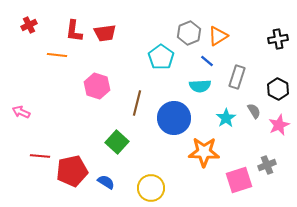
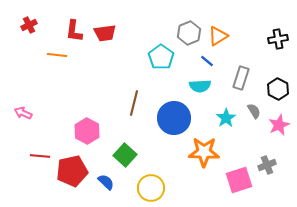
gray rectangle: moved 4 px right, 1 px down
pink hexagon: moved 10 px left, 45 px down; rotated 10 degrees clockwise
brown line: moved 3 px left
pink arrow: moved 2 px right, 1 px down
green square: moved 8 px right, 13 px down
blue semicircle: rotated 12 degrees clockwise
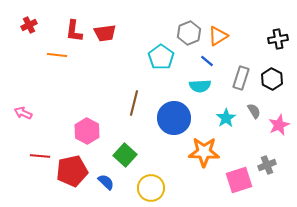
black hexagon: moved 6 px left, 10 px up
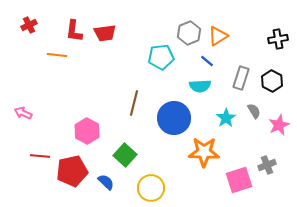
cyan pentagon: rotated 30 degrees clockwise
black hexagon: moved 2 px down
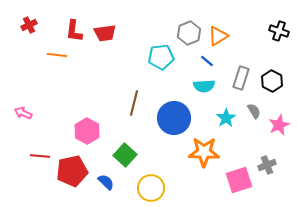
black cross: moved 1 px right, 8 px up; rotated 30 degrees clockwise
cyan semicircle: moved 4 px right
